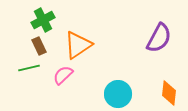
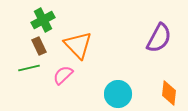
orange triangle: rotated 40 degrees counterclockwise
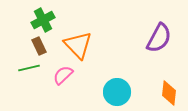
cyan circle: moved 1 px left, 2 px up
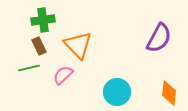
green cross: rotated 20 degrees clockwise
